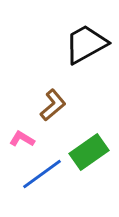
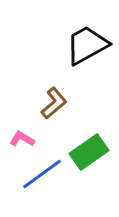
black trapezoid: moved 1 px right, 1 px down
brown L-shape: moved 1 px right, 2 px up
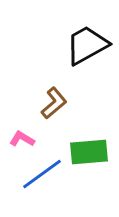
green rectangle: rotated 30 degrees clockwise
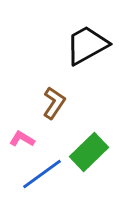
brown L-shape: rotated 16 degrees counterclockwise
green rectangle: rotated 39 degrees counterclockwise
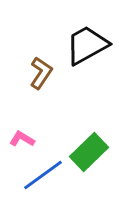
brown L-shape: moved 13 px left, 30 px up
blue line: moved 1 px right, 1 px down
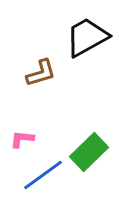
black trapezoid: moved 8 px up
brown L-shape: rotated 40 degrees clockwise
pink L-shape: rotated 25 degrees counterclockwise
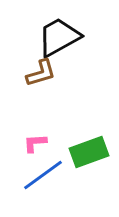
black trapezoid: moved 28 px left
pink L-shape: moved 13 px right, 4 px down; rotated 10 degrees counterclockwise
green rectangle: rotated 24 degrees clockwise
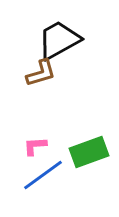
black trapezoid: moved 3 px down
pink L-shape: moved 3 px down
